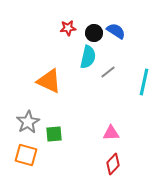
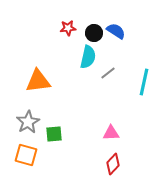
gray line: moved 1 px down
orange triangle: moved 11 px left; rotated 32 degrees counterclockwise
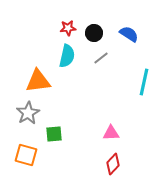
blue semicircle: moved 13 px right, 3 px down
cyan semicircle: moved 21 px left, 1 px up
gray line: moved 7 px left, 15 px up
gray star: moved 9 px up
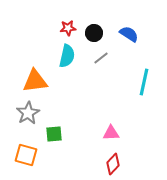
orange triangle: moved 3 px left
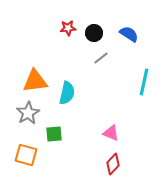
cyan semicircle: moved 37 px down
pink triangle: rotated 24 degrees clockwise
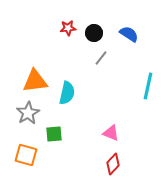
gray line: rotated 14 degrees counterclockwise
cyan line: moved 4 px right, 4 px down
